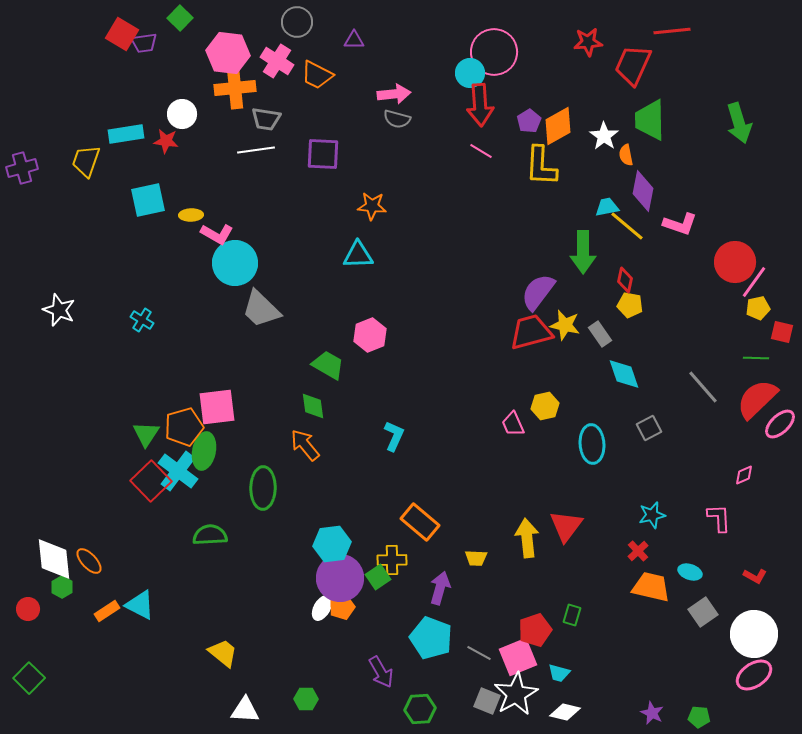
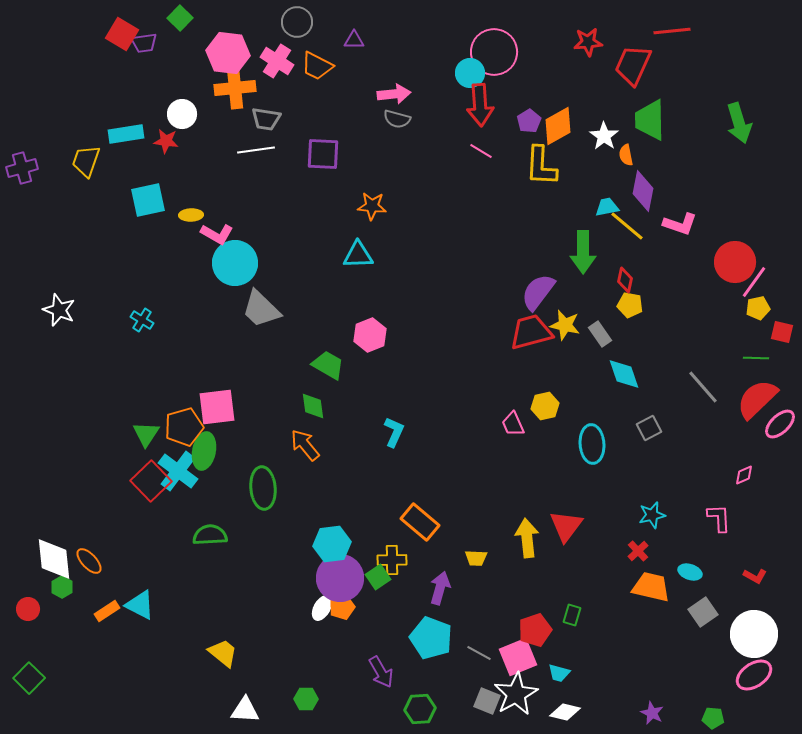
orange trapezoid at (317, 75): moved 9 px up
cyan L-shape at (394, 436): moved 4 px up
green ellipse at (263, 488): rotated 6 degrees counterclockwise
green pentagon at (699, 717): moved 14 px right, 1 px down
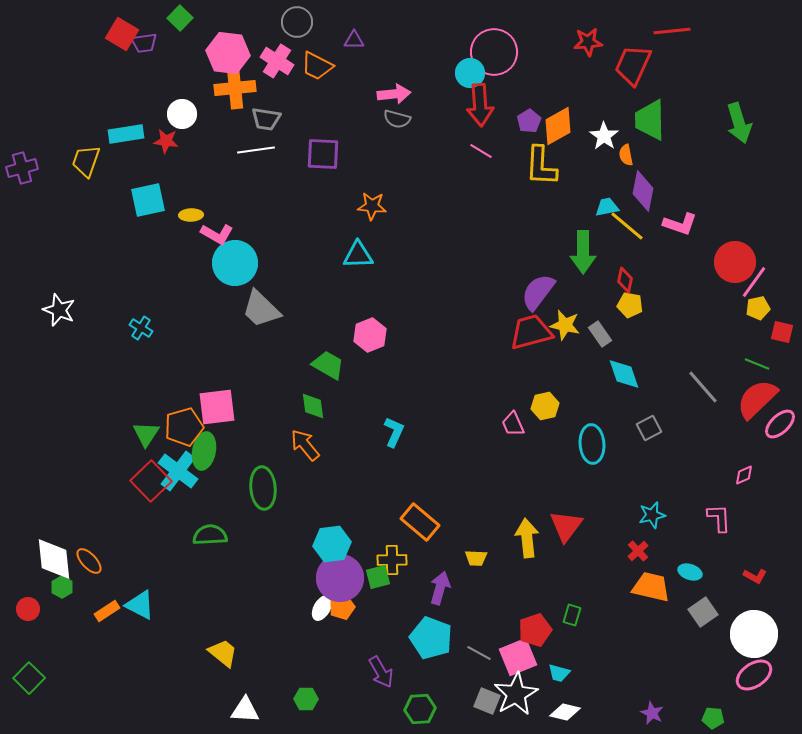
cyan cross at (142, 320): moved 1 px left, 8 px down
green line at (756, 358): moved 1 px right, 6 px down; rotated 20 degrees clockwise
green square at (378, 577): rotated 20 degrees clockwise
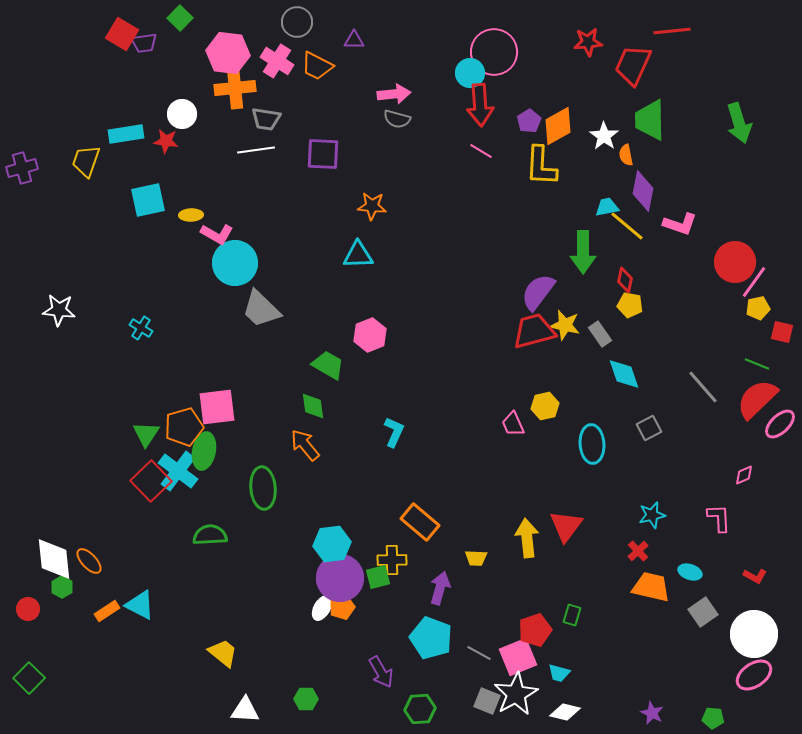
white star at (59, 310): rotated 16 degrees counterclockwise
red trapezoid at (531, 332): moved 3 px right, 1 px up
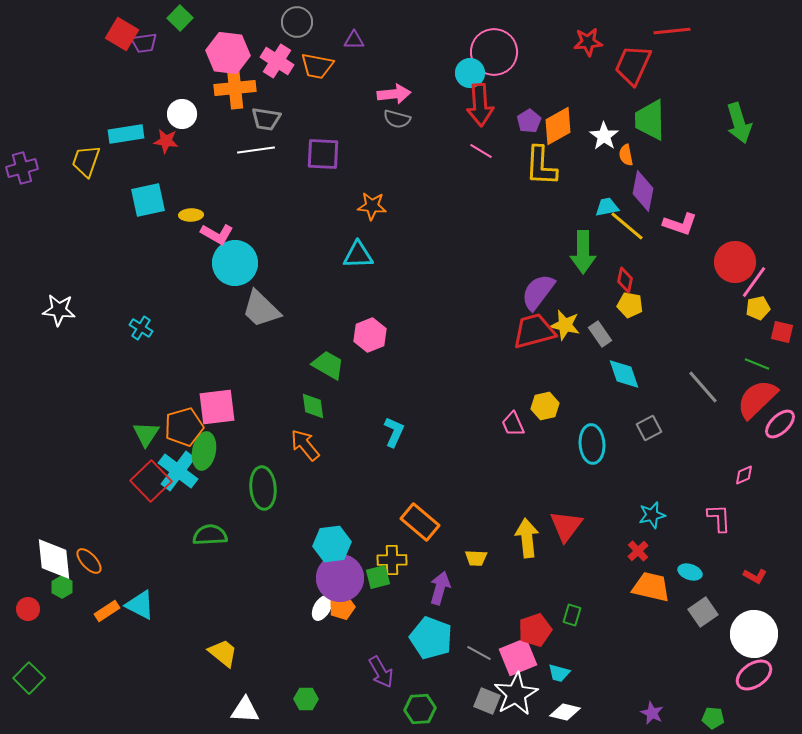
orange trapezoid at (317, 66): rotated 16 degrees counterclockwise
